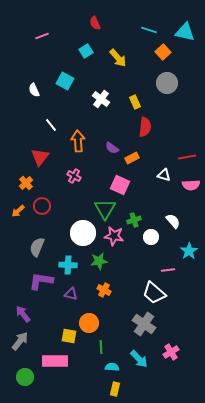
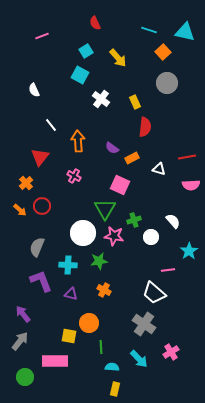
cyan square at (65, 81): moved 15 px right, 6 px up
white triangle at (164, 175): moved 5 px left, 6 px up
orange arrow at (18, 211): moved 2 px right, 1 px up; rotated 96 degrees counterclockwise
purple L-shape at (41, 281): rotated 60 degrees clockwise
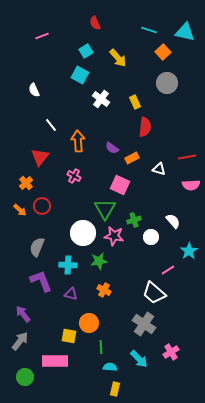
pink line at (168, 270): rotated 24 degrees counterclockwise
cyan semicircle at (112, 367): moved 2 px left
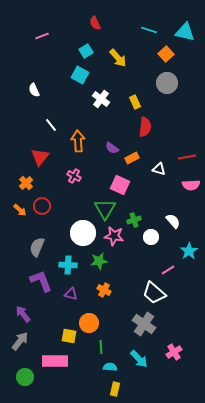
orange square at (163, 52): moved 3 px right, 2 px down
pink cross at (171, 352): moved 3 px right
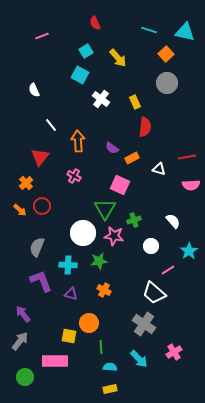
white circle at (151, 237): moved 9 px down
yellow rectangle at (115, 389): moved 5 px left; rotated 64 degrees clockwise
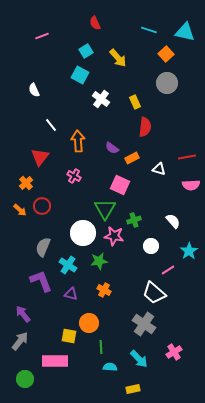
gray semicircle at (37, 247): moved 6 px right
cyan cross at (68, 265): rotated 30 degrees clockwise
green circle at (25, 377): moved 2 px down
yellow rectangle at (110, 389): moved 23 px right
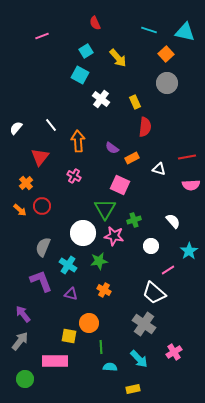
white semicircle at (34, 90): moved 18 px left, 38 px down; rotated 64 degrees clockwise
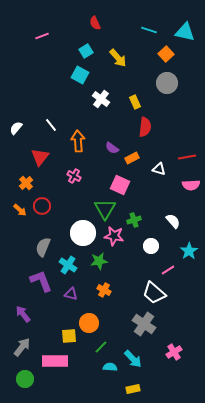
yellow square at (69, 336): rotated 14 degrees counterclockwise
gray arrow at (20, 341): moved 2 px right, 6 px down
green line at (101, 347): rotated 48 degrees clockwise
cyan arrow at (139, 359): moved 6 px left
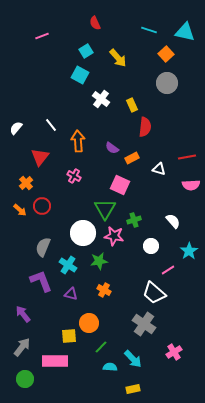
yellow rectangle at (135, 102): moved 3 px left, 3 px down
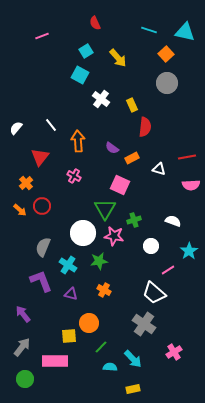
white semicircle at (173, 221): rotated 28 degrees counterclockwise
